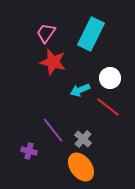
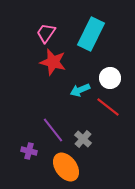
orange ellipse: moved 15 px left
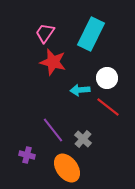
pink trapezoid: moved 1 px left
white circle: moved 3 px left
cyan arrow: rotated 18 degrees clockwise
purple cross: moved 2 px left, 4 px down
orange ellipse: moved 1 px right, 1 px down
